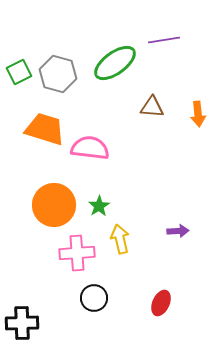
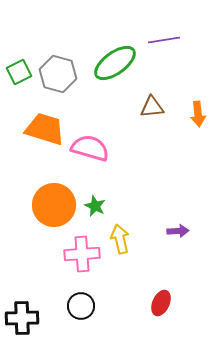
brown triangle: rotated 10 degrees counterclockwise
pink semicircle: rotated 9 degrees clockwise
green star: moved 4 px left; rotated 15 degrees counterclockwise
pink cross: moved 5 px right, 1 px down
black circle: moved 13 px left, 8 px down
black cross: moved 5 px up
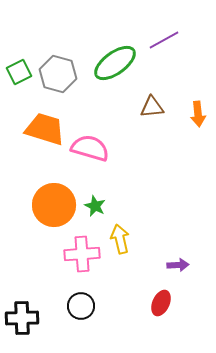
purple line: rotated 20 degrees counterclockwise
purple arrow: moved 34 px down
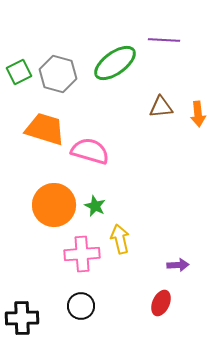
purple line: rotated 32 degrees clockwise
brown triangle: moved 9 px right
pink semicircle: moved 3 px down
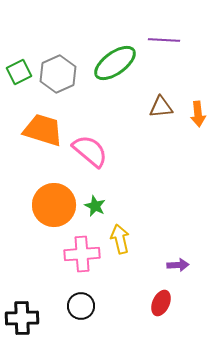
gray hexagon: rotated 21 degrees clockwise
orange trapezoid: moved 2 px left, 1 px down
pink semicircle: rotated 24 degrees clockwise
